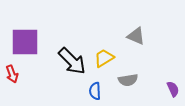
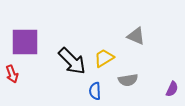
purple semicircle: moved 1 px left; rotated 49 degrees clockwise
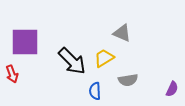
gray triangle: moved 14 px left, 3 px up
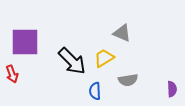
purple semicircle: rotated 28 degrees counterclockwise
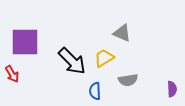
red arrow: rotated 12 degrees counterclockwise
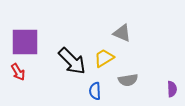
red arrow: moved 6 px right, 2 px up
